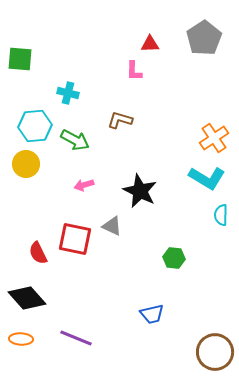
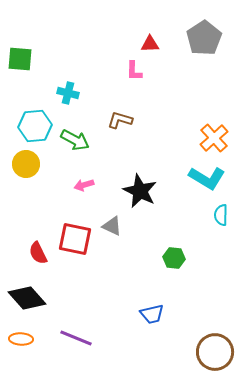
orange cross: rotated 8 degrees counterclockwise
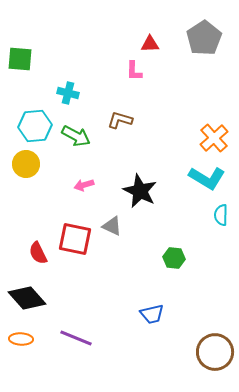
green arrow: moved 1 px right, 4 px up
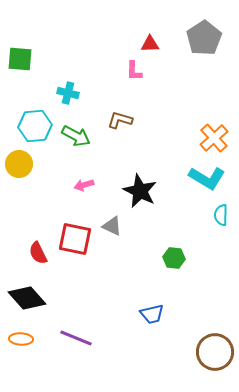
yellow circle: moved 7 px left
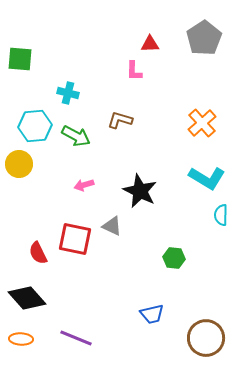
orange cross: moved 12 px left, 15 px up
brown circle: moved 9 px left, 14 px up
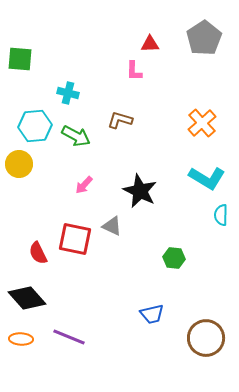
pink arrow: rotated 30 degrees counterclockwise
purple line: moved 7 px left, 1 px up
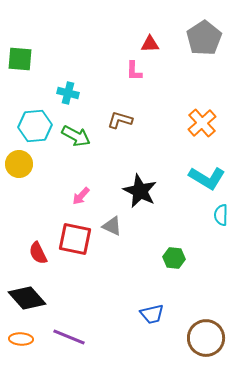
pink arrow: moved 3 px left, 11 px down
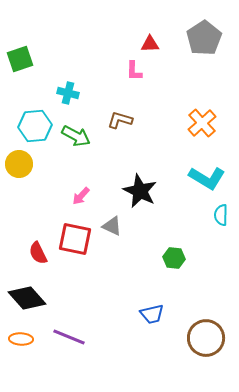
green square: rotated 24 degrees counterclockwise
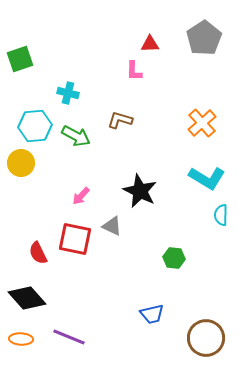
yellow circle: moved 2 px right, 1 px up
